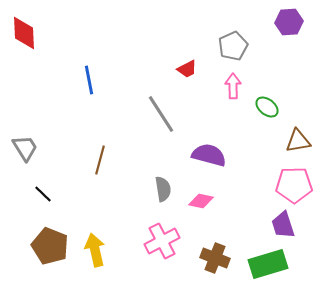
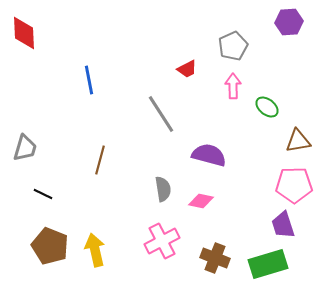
gray trapezoid: rotated 48 degrees clockwise
black line: rotated 18 degrees counterclockwise
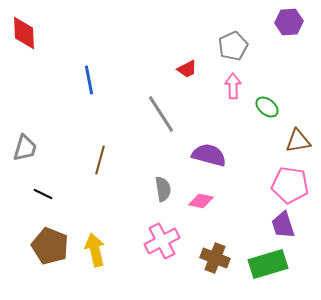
pink pentagon: moved 4 px left; rotated 9 degrees clockwise
